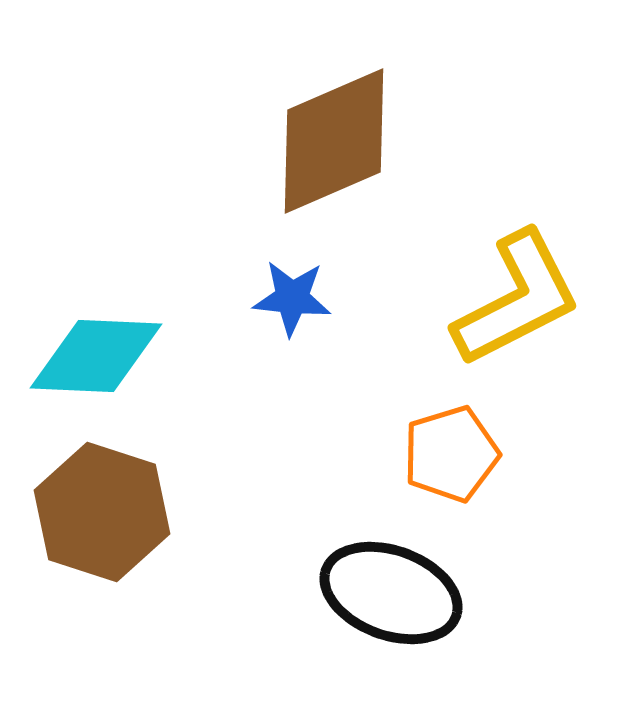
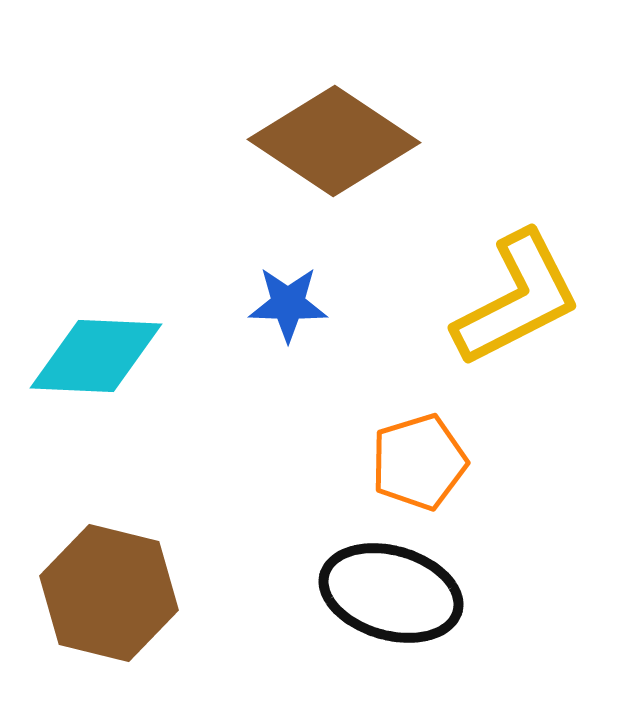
brown diamond: rotated 57 degrees clockwise
blue star: moved 4 px left, 6 px down; rotated 4 degrees counterclockwise
orange pentagon: moved 32 px left, 8 px down
brown hexagon: moved 7 px right, 81 px down; rotated 4 degrees counterclockwise
black ellipse: rotated 4 degrees counterclockwise
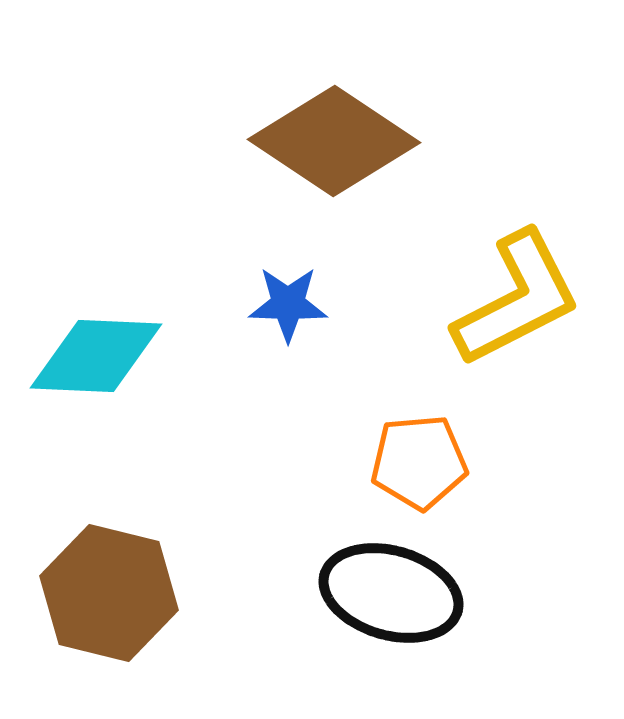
orange pentagon: rotated 12 degrees clockwise
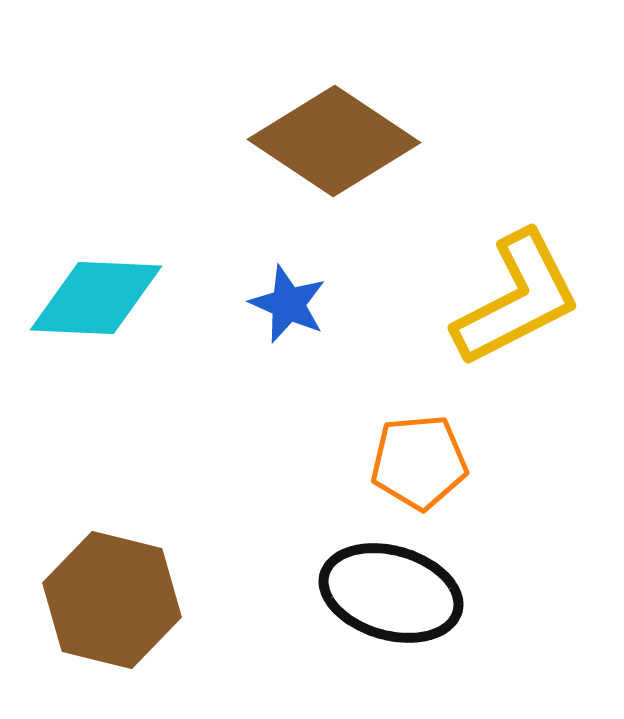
blue star: rotated 22 degrees clockwise
cyan diamond: moved 58 px up
brown hexagon: moved 3 px right, 7 px down
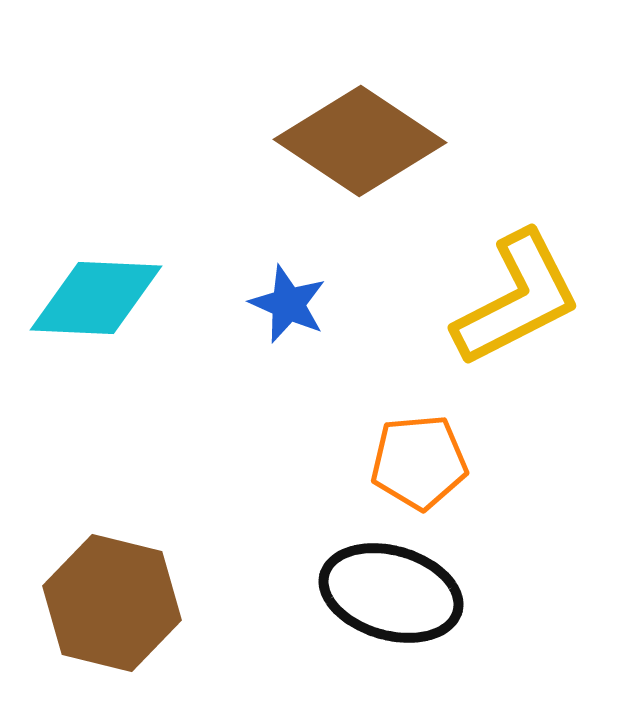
brown diamond: moved 26 px right
brown hexagon: moved 3 px down
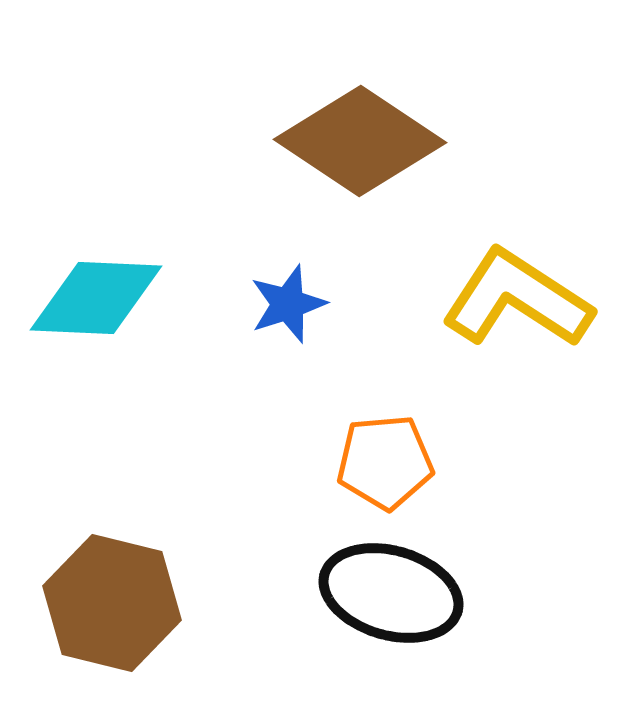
yellow L-shape: rotated 120 degrees counterclockwise
blue star: rotated 30 degrees clockwise
orange pentagon: moved 34 px left
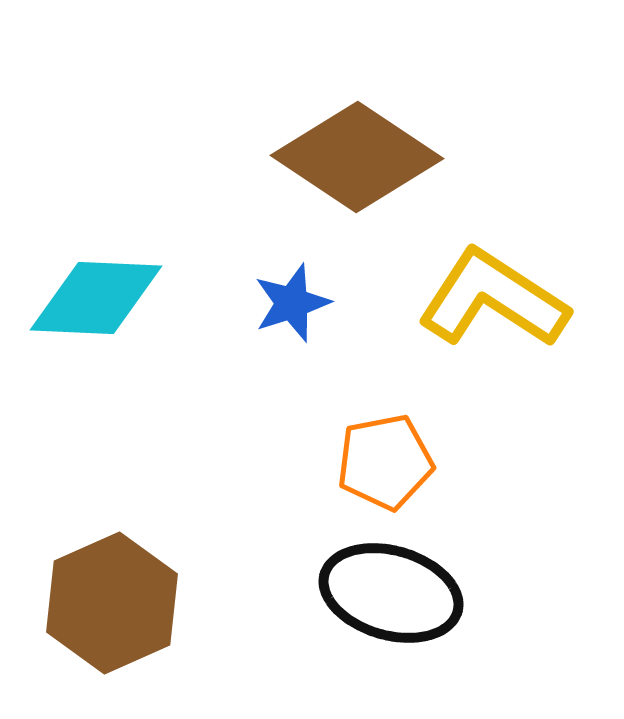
brown diamond: moved 3 px left, 16 px down
yellow L-shape: moved 24 px left
blue star: moved 4 px right, 1 px up
orange pentagon: rotated 6 degrees counterclockwise
brown hexagon: rotated 22 degrees clockwise
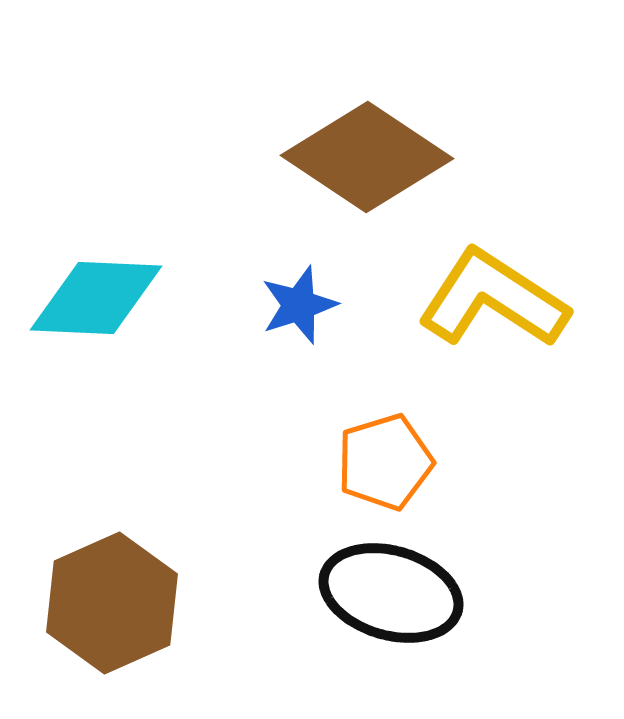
brown diamond: moved 10 px right
blue star: moved 7 px right, 2 px down
orange pentagon: rotated 6 degrees counterclockwise
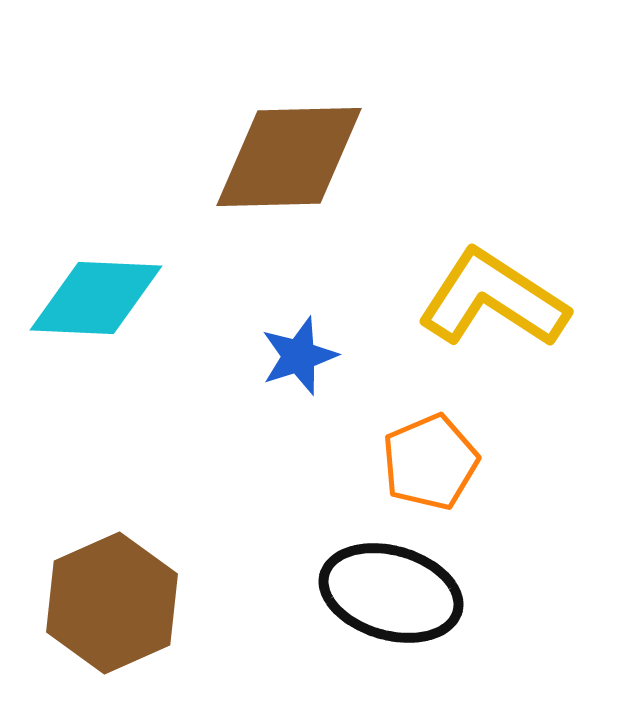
brown diamond: moved 78 px left; rotated 35 degrees counterclockwise
blue star: moved 51 px down
orange pentagon: moved 45 px right; rotated 6 degrees counterclockwise
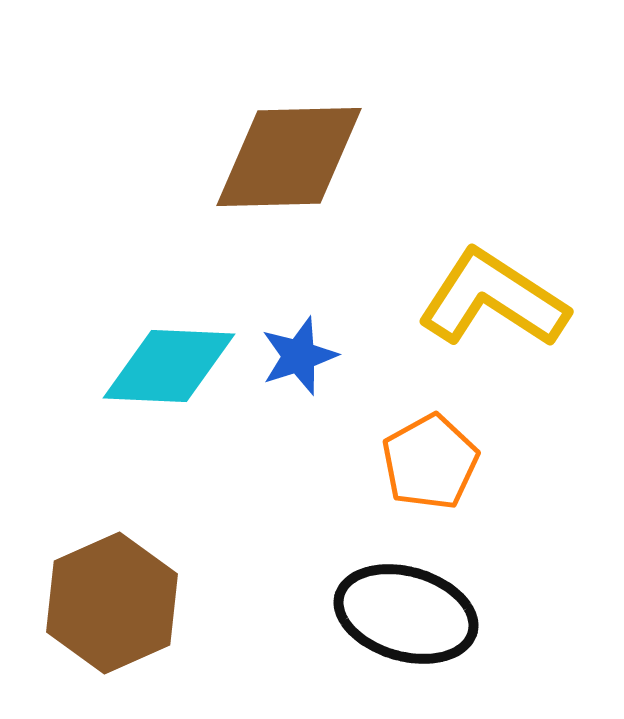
cyan diamond: moved 73 px right, 68 px down
orange pentagon: rotated 6 degrees counterclockwise
black ellipse: moved 15 px right, 21 px down
